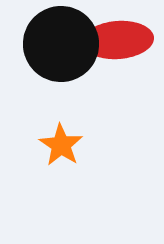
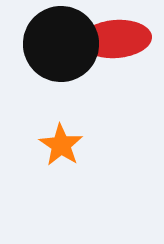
red ellipse: moved 2 px left, 1 px up
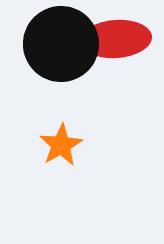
orange star: rotated 9 degrees clockwise
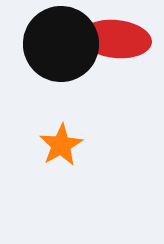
red ellipse: rotated 10 degrees clockwise
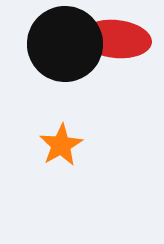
black circle: moved 4 px right
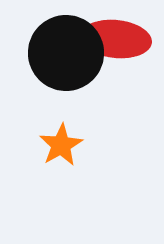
black circle: moved 1 px right, 9 px down
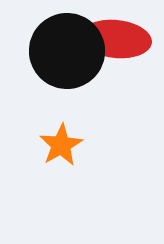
black circle: moved 1 px right, 2 px up
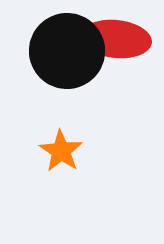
orange star: moved 6 px down; rotated 9 degrees counterclockwise
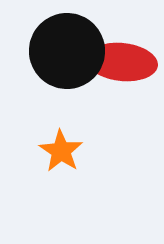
red ellipse: moved 6 px right, 23 px down
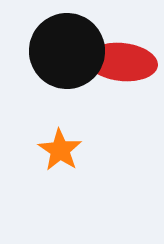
orange star: moved 1 px left, 1 px up
